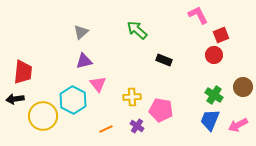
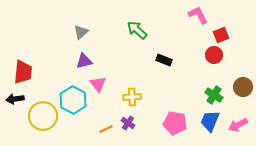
pink pentagon: moved 14 px right, 13 px down
blue trapezoid: moved 1 px down
purple cross: moved 9 px left, 3 px up
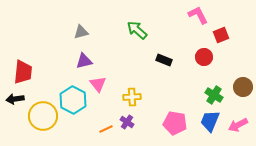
gray triangle: rotated 28 degrees clockwise
red circle: moved 10 px left, 2 px down
purple cross: moved 1 px left, 1 px up
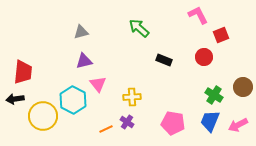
green arrow: moved 2 px right, 2 px up
pink pentagon: moved 2 px left
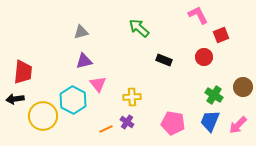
pink arrow: rotated 18 degrees counterclockwise
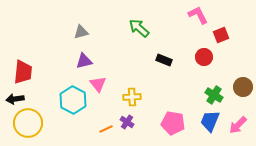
yellow circle: moved 15 px left, 7 px down
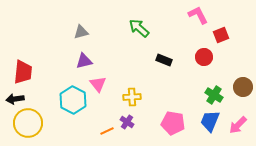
orange line: moved 1 px right, 2 px down
